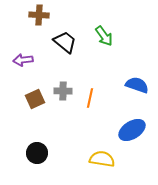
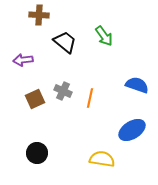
gray cross: rotated 24 degrees clockwise
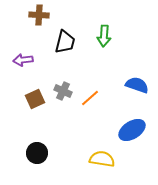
green arrow: rotated 40 degrees clockwise
black trapezoid: rotated 65 degrees clockwise
orange line: rotated 36 degrees clockwise
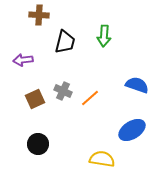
black circle: moved 1 px right, 9 px up
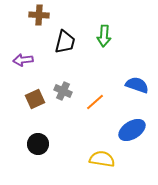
orange line: moved 5 px right, 4 px down
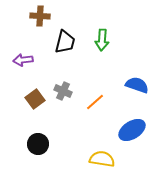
brown cross: moved 1 px right, 1 px down
green arrow: moved 2 px left, 4 px down
brown square: rotated 12 degrees counterclockwise
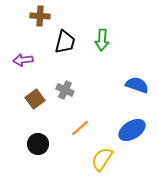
gray cross: moved 2 px right, 1 px up
orange line: moved 15 px left, 26 px down
yellow semicircle: rotated 65 degrees counterclockwise
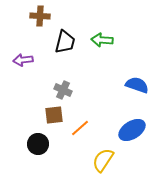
green arrow: rotated 90 degrees clockwise
gray cross: moved 2 px left
brown square: moved 19 px right, 16 px down; rotated 30 degrees clockwise
yellow semicircle: moved 1 px right, 1 px down
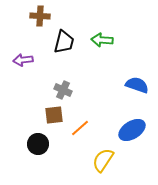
black trapezoid: moved 1 px left
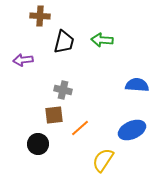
blue semicircle: rotated 15 degrees counterclockwise
gray cross: rotated 12 degrees counterclockwise
blue ellipse: rotated 8 degrees clockwise
